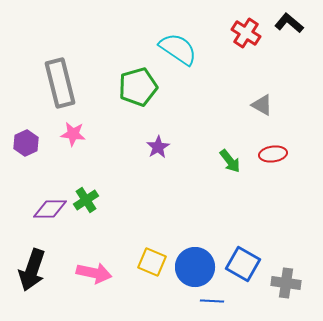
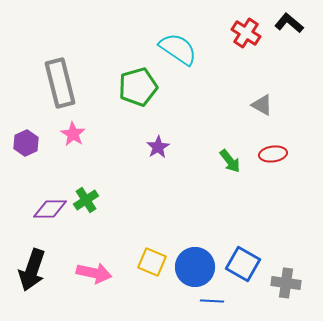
pink star: rotated 25 degrees clockwise
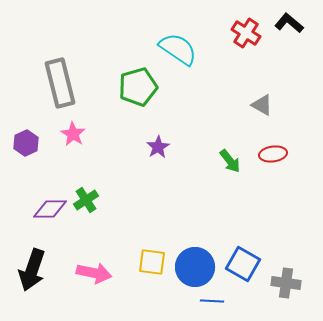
yellow square: rotated 16 degrees counterclockwise
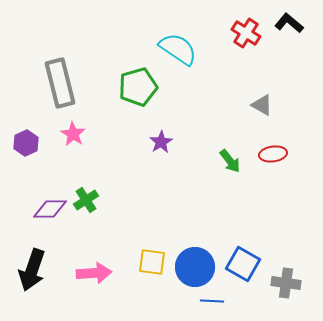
purple star: moved 3 px right, 5 px up
pink arrow: rotated 16 degrees counterclockwise
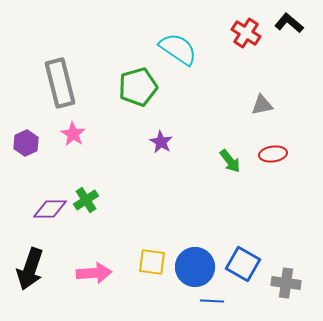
gray triangle: rotated 40 degrees counterclockwise
purple star: rotated 10 degrees counterclockwise
black arrow: moved 2 px left, 1 px up
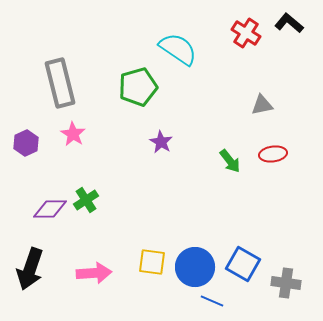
blue line: rotated 20 degrees clockwise
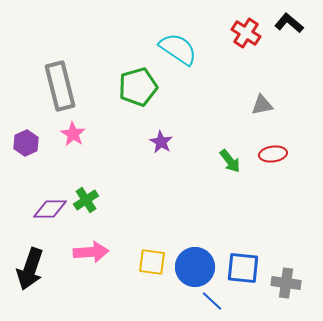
gray rectangle: moved 3 px down
blue square: moved 4 px down; rotated 24 degrees counterclockwise
pink arrow: moved 3 px left, 21 px up
blue line: rotated 20 degrees clockwise
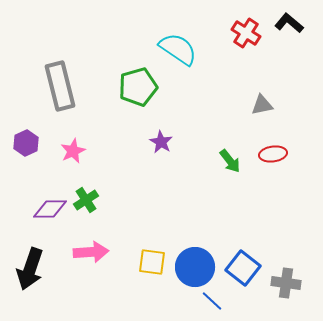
pink star: moved 17 px down; rotated 15 degrees clockwise
blue square: rotated 32 degrees clockwise
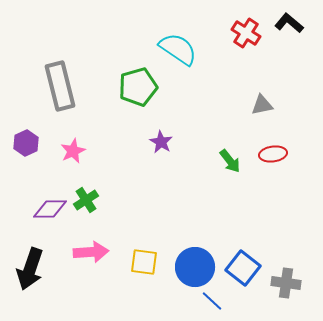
yellow square: moved 8 px left
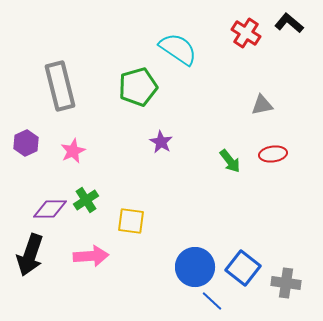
pink arrow: moved 4 px down
yellow square: moved 13 px left, 41 px up
black arrow: moved 14 px up
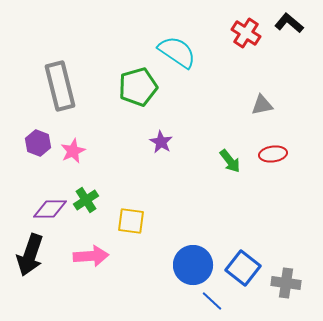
cyan semicircle: moved 1 px left, 3 px down
purple hexagon: moved 12 px right; rotated 15 degrees counterclockwise
blue circle: moved 2 px left, 2 px up
